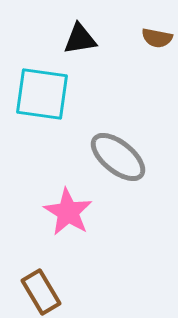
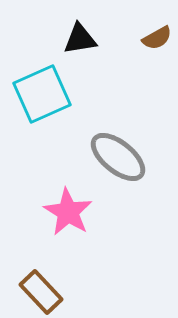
brown semicircle: rotated 40 degrees counterclockwise
cyan square: rotated 32 degrees counterclockwise
brown rectangle: rotated 12 degrees counterclockwise
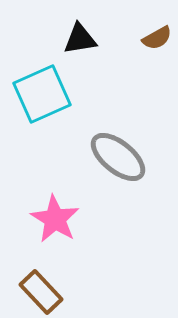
pink star: moved 13 px left, 7 px down
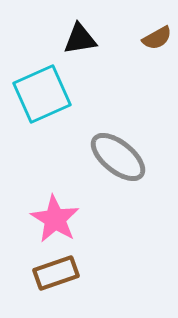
brown rectangle: moved 15 px right, 19 px up; rotated 66 degrees counterclockwise
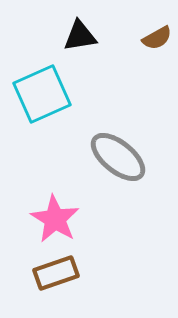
black triangle: moved 3 px up
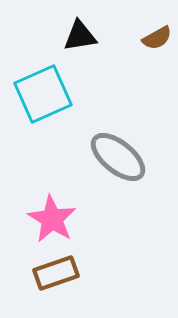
cyan square: moved 1 px right
pink star: moved 3 px left
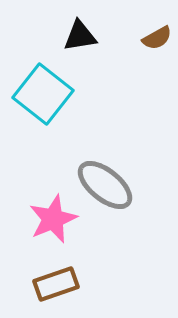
cyan square: rotated 28 degrees counterclockwise
gray ellipse: moved 13 px left, 28 px down
pink star: moved 1 px right; rotated 18 degrees clockwise
brown rectangle: moved 11 px down
